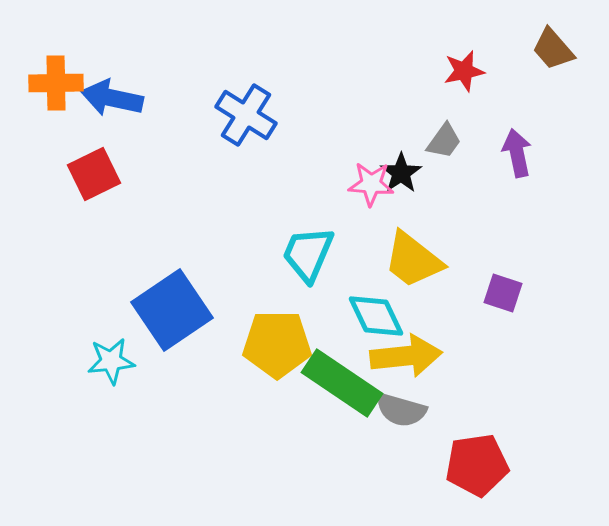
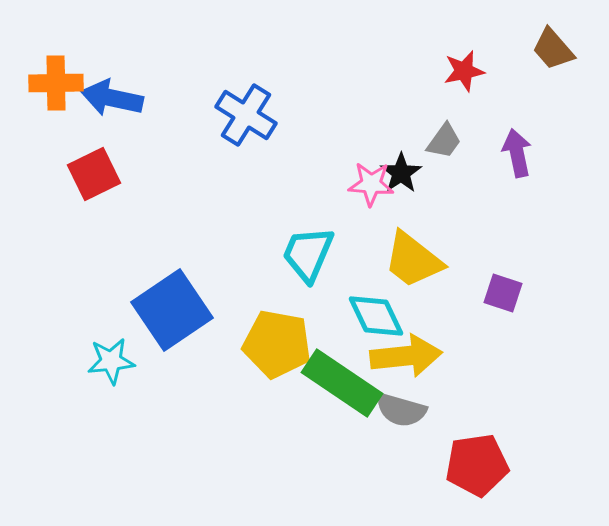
yellow pentagon: rotated 10 degrees clockwise
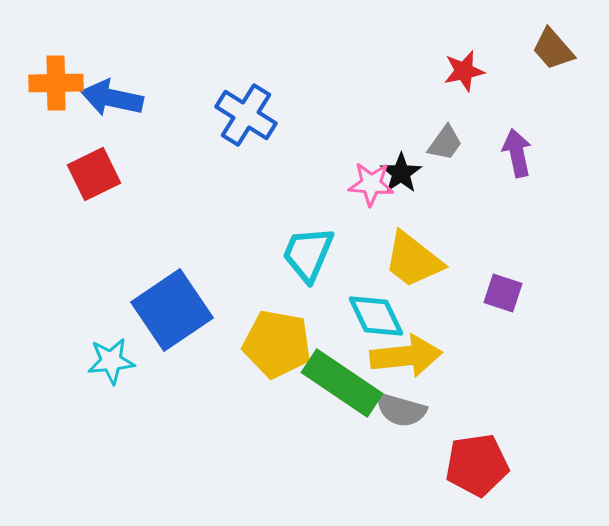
gray trapezoid: moved 1 px right, 2 px down
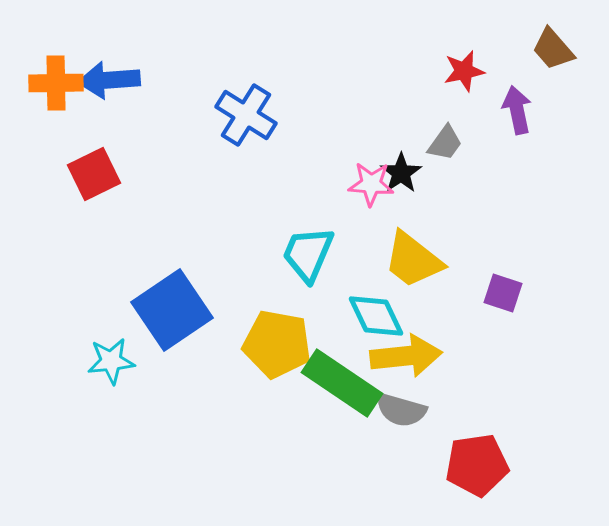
blue arrow: moved 3 px left, 18 px up; rotated 16 degrees counterclockwise
purple arrow: moved 43 px up
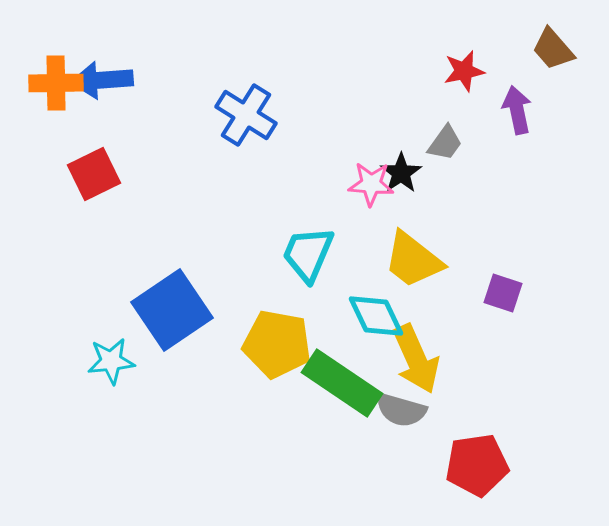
blue arrow: moved 7 px left
yellow arrow: moved 10 px right, 3 px down; rotated 72 degrees clockwise
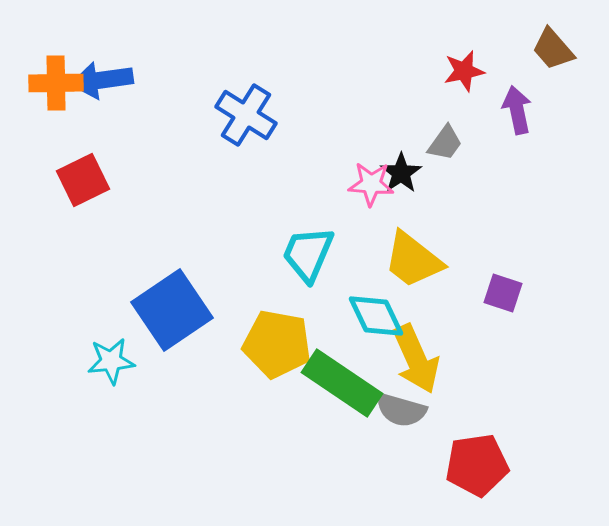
blue arrow: rotated 4 degrees counterclockwise
red square: moved 11 px left, 6 px down
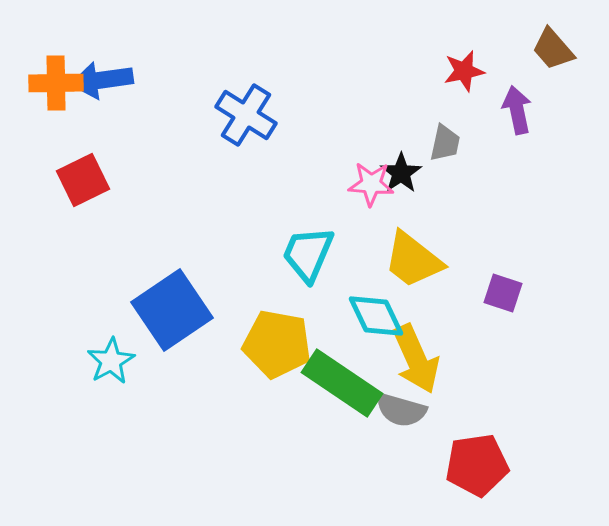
gray trapezoid: rotated 24 degrees counterclockwise
cyan star: rotated 24 degrees counterclockwise
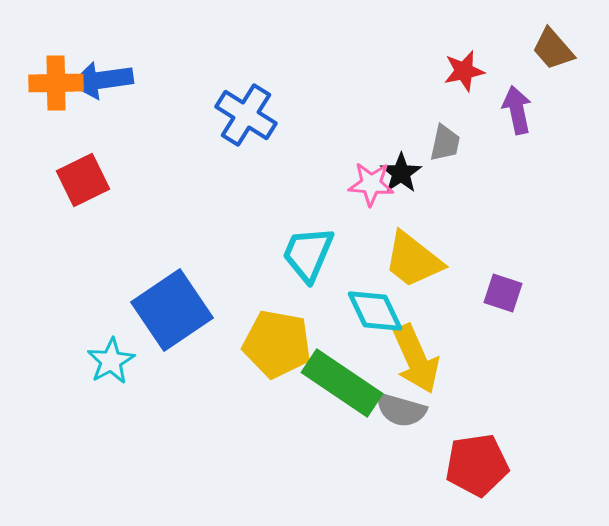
cyan diamond: moved 1 px left, 5 px up
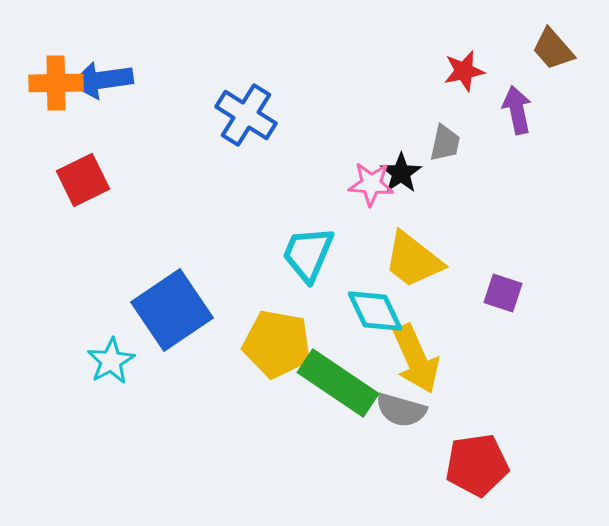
green rectangle: moved 4 px left
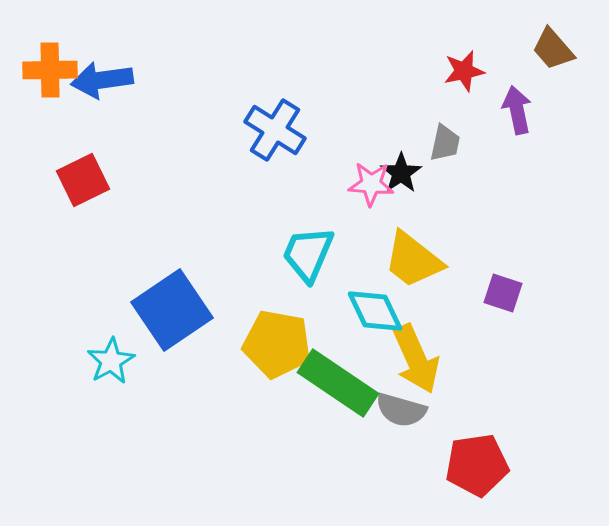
orange cross: moved 6 px left, 13 px up
blue cross: moved 29 px right, 15 px down
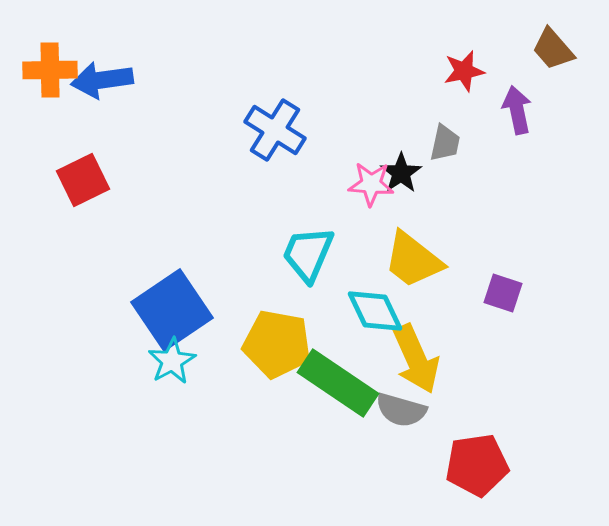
cyan star: moved 61 px right
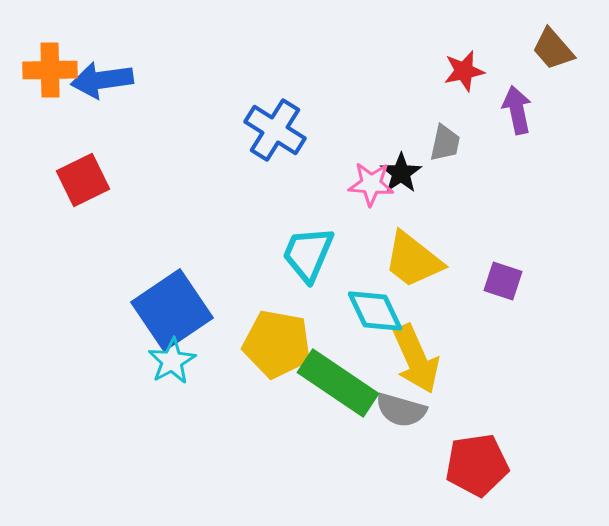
purple square: moved 12 px up
